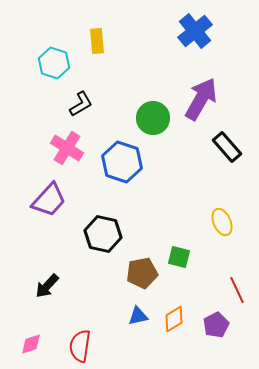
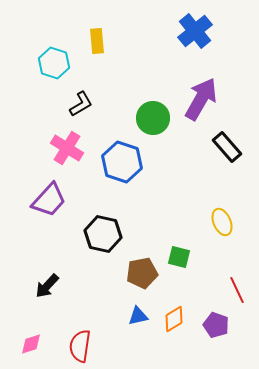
purple pentagon: rotated 25 degrees counterclockwise
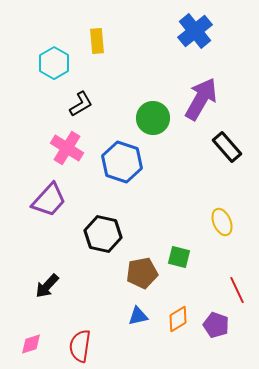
cyan hexagon: rotated 12 degrees clockwise
orange diamond: moved 4 px right
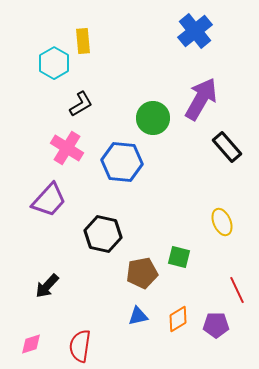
yellow rectangle: moved 14 px left
blue hexagon: rotated 12 degrees counterclockwise
purple pentagon: rotated 20 degrees counterclockwise
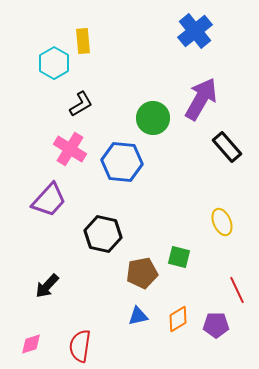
pink cross: moved 3 px right, 1 px down
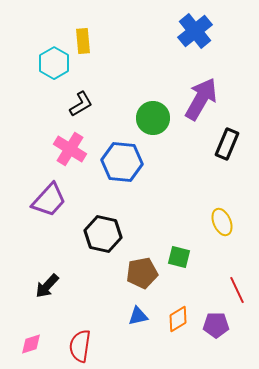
black rectangle: moved 3 px up; rotated 64 degrees clockwise
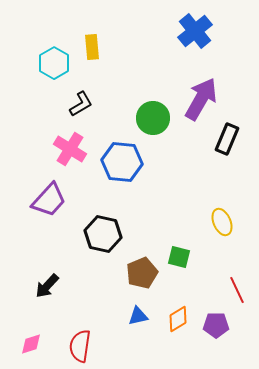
yellow rectangle: moved 9 px right, 6 px down
black rectangle: moved 5 px up
brown pentagon: rotated 12 degrees counterclockwise
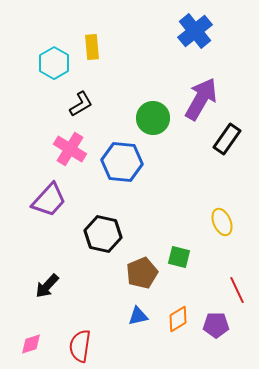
black rectangle: rotated 12 degrees clockwise
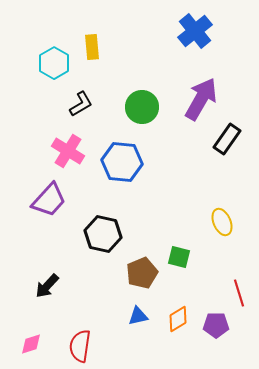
green circle: moved 11 px left, 11 px up
pink cross: moved 2 px left, 2 px down
red line: moved 2 px right, 3 px down; rotated 8 degrees clockwise
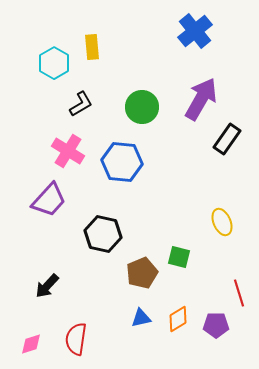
blue triangle: moved 3 px right, 2 px down
red semicircle: moved 4 px left, 7 px up
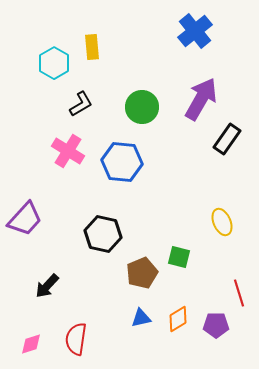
purple trapezoid: moved 24 px left, 19 px down
